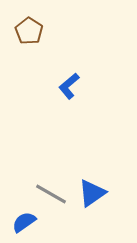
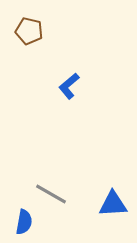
brown pentagon: rotated 20 degrees counterclockwise
blue triangle: moved 21 px right, 11 px down; rotated 32 degrees clockwise
blue semicircle: rotated 135 degrees clockwise
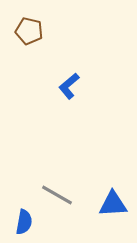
gray line: moved 6 px right, 1 px down
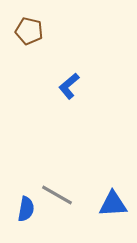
blue semicircle: moved 2 px right, 13 px up
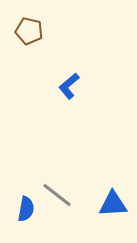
gray line: rotated 8 degrees clockwise
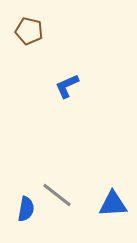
blue L-shape: moved 2 px left; rotated 16 degrees clockwise
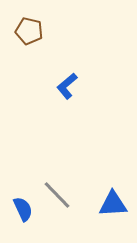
blue L-shape: rotated 16 degrees counterclockwise
gray line: rotated 8 degrees clockwise
blue semicircle: moved 3 px left; rotated 35 degrees counterclockwise
